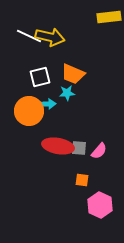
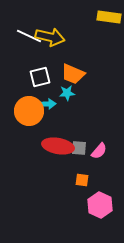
yellow rectangle: rotated 15 degrees clockwise
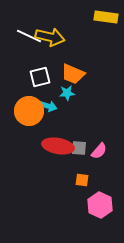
yellow rectangle: moved 3 px left
cyan arrow: moved 1 px right, 2 px down; rotated 18 degrees clockwise
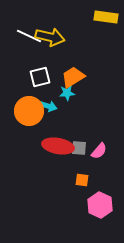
orange trapezoid: moved 3 px down; rotated 125 degrees clockwise
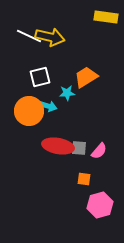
orange trapezoid: moved 13 px right
orange square: moved 2 px right, 1 px up
pink hexagon: rotated 20 degrees clockwise
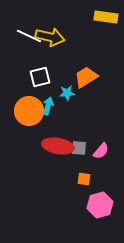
cyan arrow: rotated 90 degrees counterclockwise
pink semicircle: moved 2 px right
